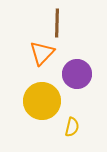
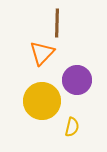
purple circle: moved 6 px down
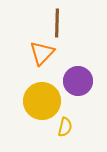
purple circle: moved 1 px right, 1 px down
yellow semicircle: moved 7 px left
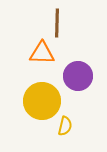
orange triangle: rotated 48 degrees clockwise
purple circle: moved 5 px up
yellow semicircle: moved 1 px up
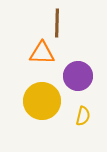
yellow semicircle: moved 18 px right, 10 px up
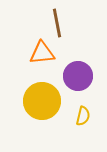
brown line: rotated 12 degrees counterclockwise
orange triangle: rotated 8 degrees counterclockwise
